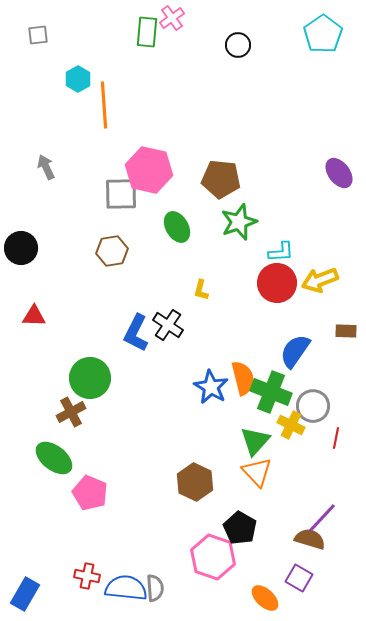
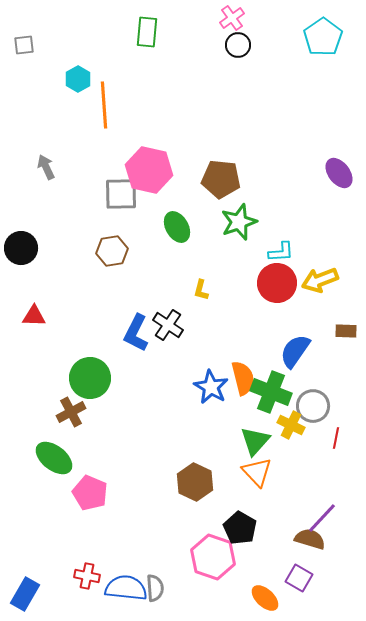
pink cross at (172, 18): moved 60 px right
cyan pentagon at (323, 34): moved 3 px down
gray square at (38, 35): moved 14 px left, 10 px down
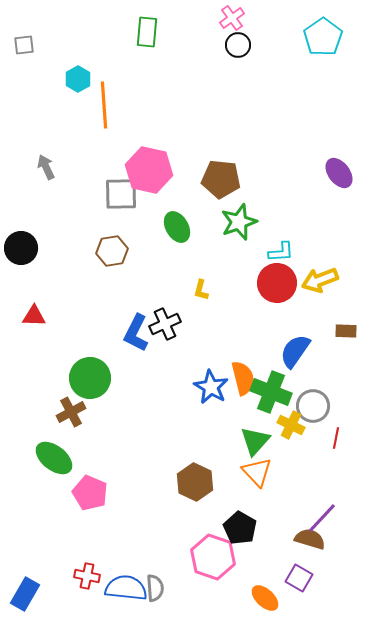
black cross at (168, 325): moved 3 px left, 1 px up; rotated 32 degrees clockwise
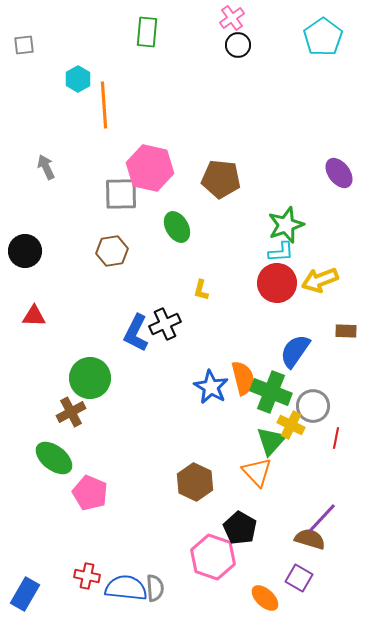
pink hexagon at (149, 170): moved 1 px right, 2 px up
green star at (239, 222): moved 47 px right, 3 px down
black circle at (21, 248): moved 4 px right, 3 px down
green triangle at (255, 441): moved 16 px right
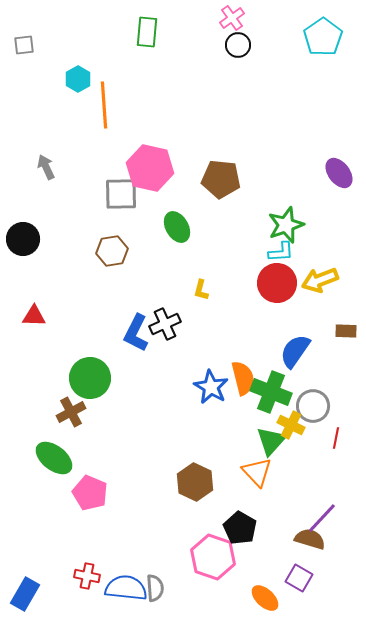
black circle at (25, 251): moved 2 px left, 12 px up
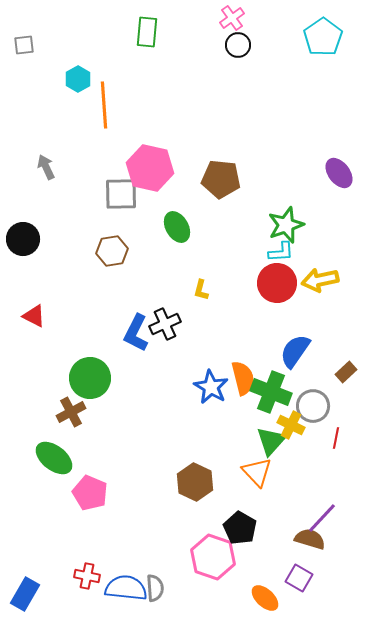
yellow arrow at (320, 280): rotated 9 degrees clockwise
red triangle at (34, 316): rotated 25 degrees clockwise
brown rectangle at (346, 331): moved 41 px down; rotated 45 degrees counterclockwise
